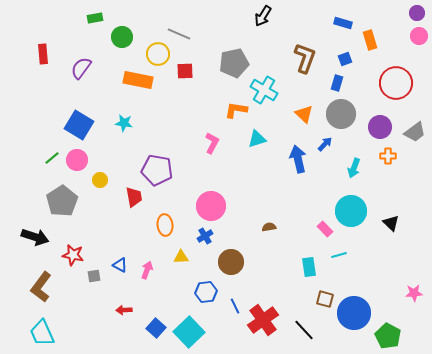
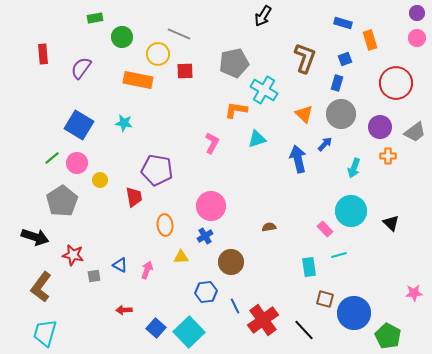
pink circle at (419, 36): moved 2 px left, 2 px down
pink circle at (77, 160): moved 3 px down
cyan trapezoid at (42, 333): moved 3 px right; rotated 40 degrees clockwise
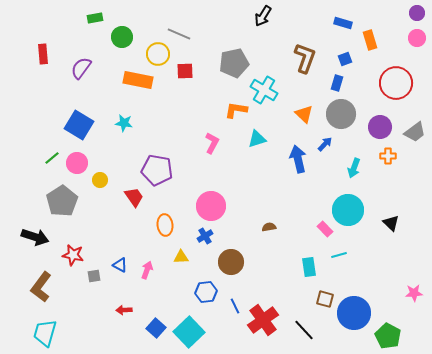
red trapezoid at (134, 197): rotated 25 degrees counterclockwise
cyan circle at (351, 211): moved 3 px left, 1 px up
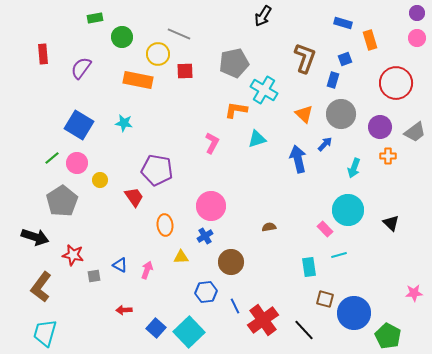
blue rectangle at (337, 83): moved 4 px left, 3 px up
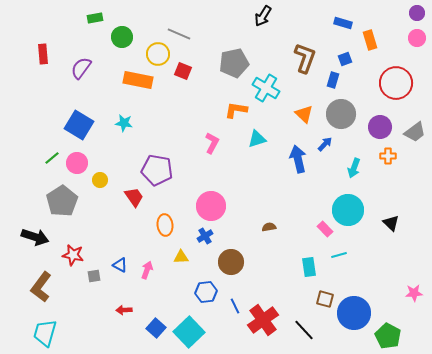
red square at (185, 71): moved 2 px left; rotated 24 degrees clockwise
cyan cross at (264, 90): moved 2 px right, 2 px up
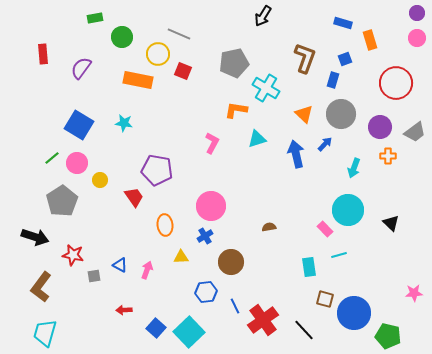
blue arrow at (298, 159): moved 2 px left, 5 px up
green pentagon at (388, 336): rotated 15 degrees counterclockwise
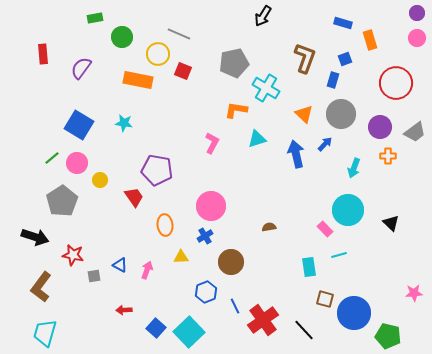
blue hexagon at (206, 292): rotated 15 degrees counterclockwise
